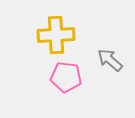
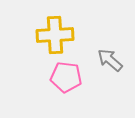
yellow cross: moved 1 px left
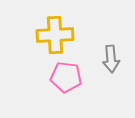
gray arrow: moved 1 px right, 1 px up; rotated 136 degrees counterclockwise
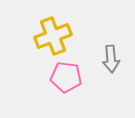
yellow cross: moved 2 px left, 1 px down; rotated 18 degrees counterclockwise
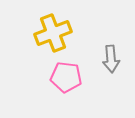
yellow cross: moved 3 px up
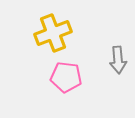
gray arrow: moved 7 px right, 1 px down
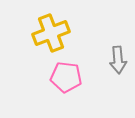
yellow cross: moved 2 px left
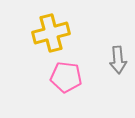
yellow cross: rotated 6 degrees clockwise
